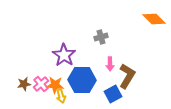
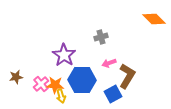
pink arrow: moved 1 px left, 1 px up; rotated 72 degrees clockwise
brown star: moved 8 px left, 7 px up
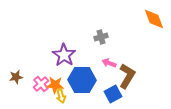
orange diamond: rotated 25 degrees clockwise
pink arrow: rotated 40 degrees clockwise
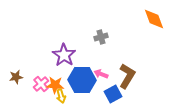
pink arrow: moved 8 px left, 11 px down
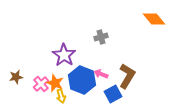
orange diamond: rotated 20 degrees counterclockwise
blue hexagon: rotated 20 degrees clockwise
orange star: moved 2 px up; rotated 18 degrees clockwise
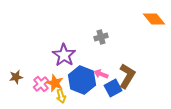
blue square: moved 6 px up
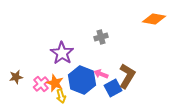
orange diamond: rotated 40 degrees counterclockwise
purple star: moved 2 px left, 2 px up
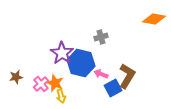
blue hexagon: moved 1 px left, 17 px up; rotated 8 degrees counterclockwise
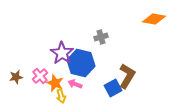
pink arrow: moved 26 px left, 10 px down
pink cross: moved 1 px left, 8 px up
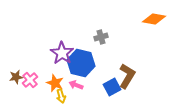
pink cross: moved 10 px left, 4 px down
pink arrow: moved 1 px right, 1 px down
blue square: moved 1 px left, 1 px up
